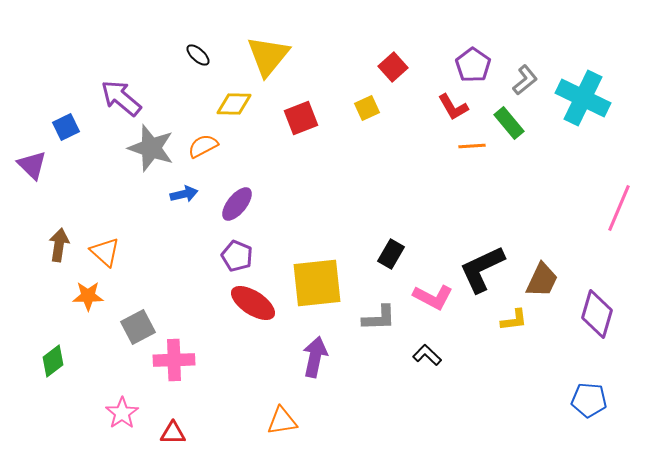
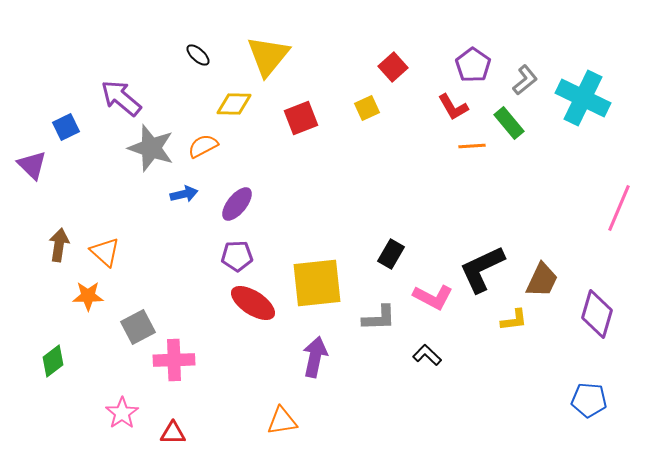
purple pentagon at (237, 256): rotated 24 degrees counterclockwise
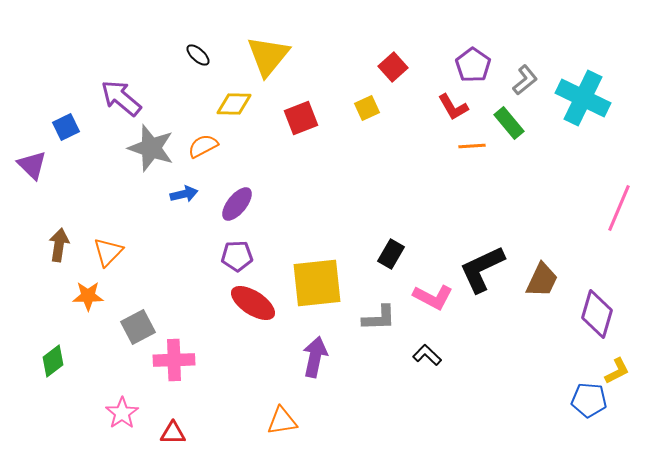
orange triangle at (105, 252): moved 3 px right; rotated 32 degrees clockwise
yellow L-shape at (514, 320): moved 103 px right, 51 px down; rotated 20 degrees counterclockwise
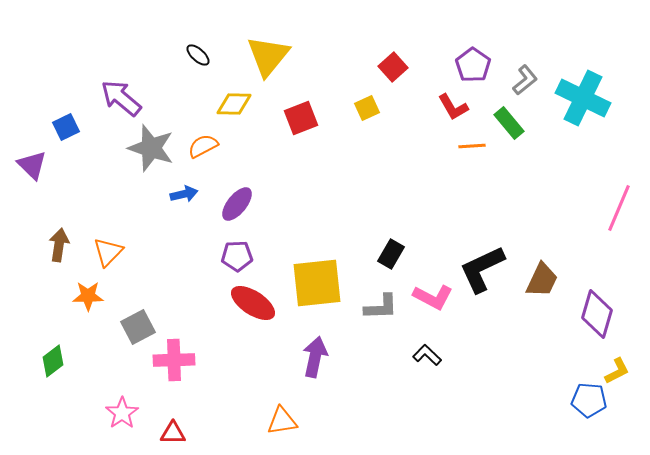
gray L-shape at (379, 318): moved 2 px right, 11 px up
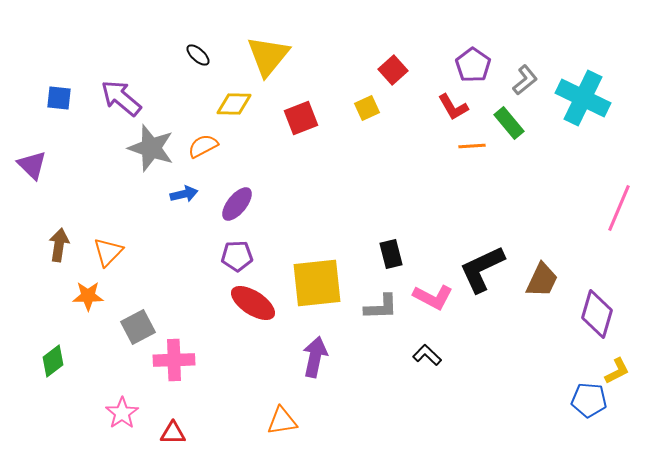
red square at (393, 67): moved 3 px down
blue square at (66, 127): moved 7 px left, 29 px up; rotated 32 degrees clockwise
black rectangle at (391, 254): rotated 44 degrees counterclockwise
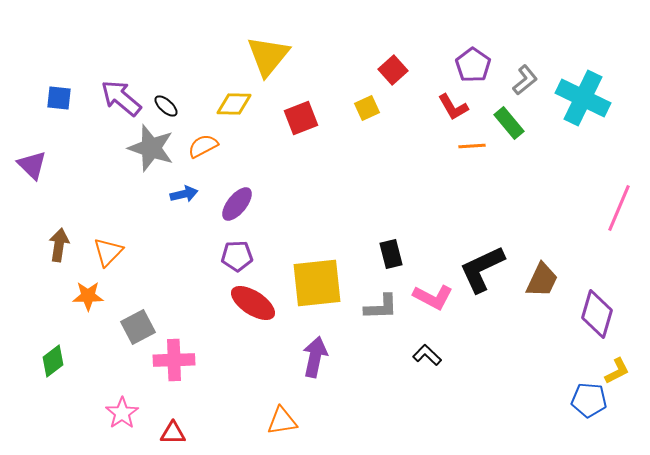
black ellipse at (198, 55): moved 32 px left, 51 px down
